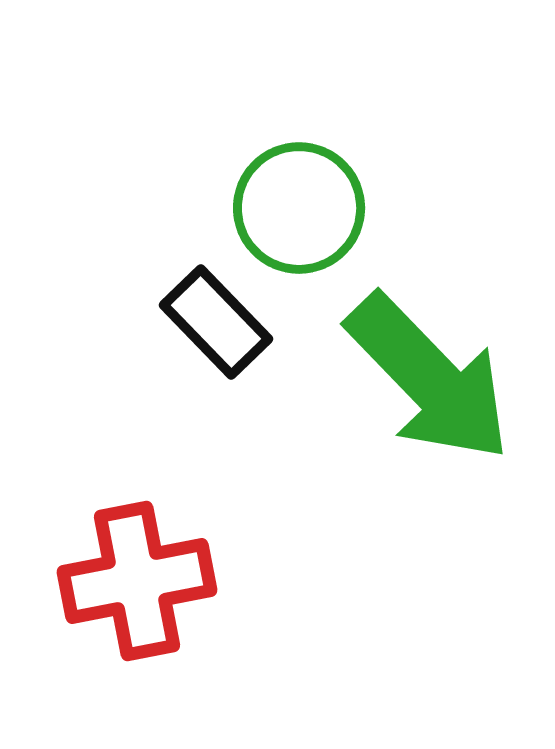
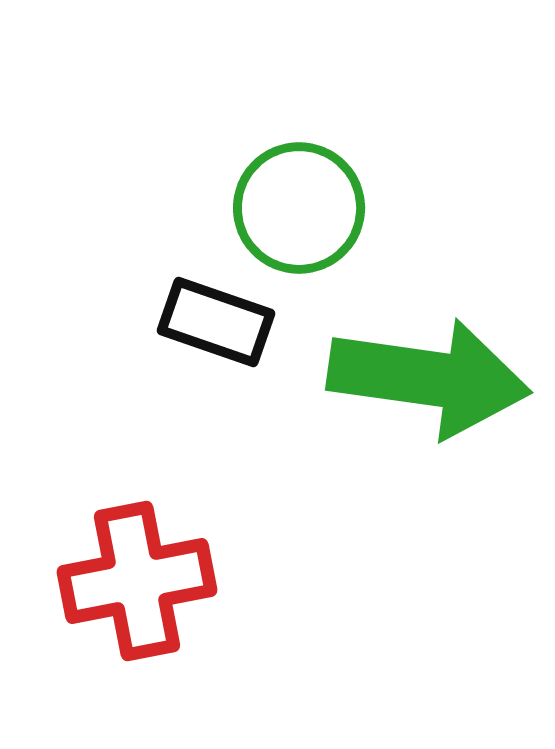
black rectangle: rotated 27 degrees counterclockwise
green arrow: rotated 38 degrees counterclockwise
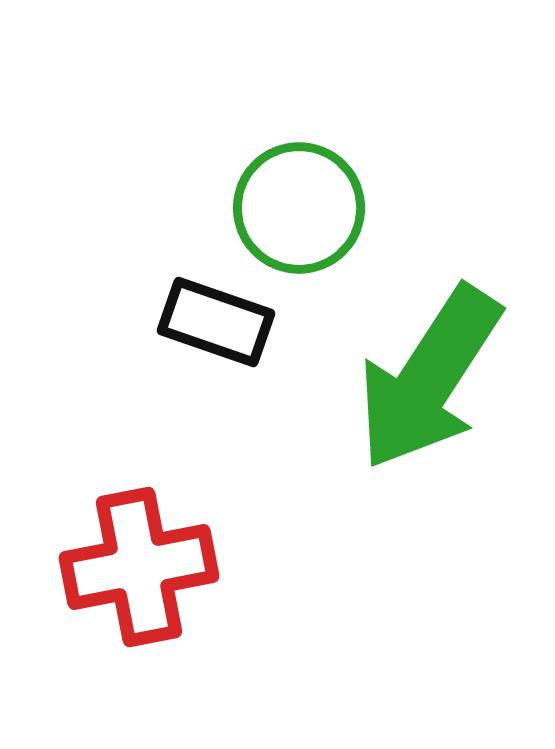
green arrow: rotated 115 degrees clockwise
red cross: moved 2 px right, 14 px up
